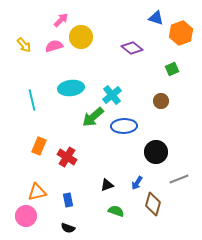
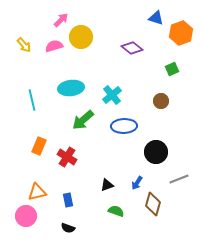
green arrow: moved 10 px left, 3 px down
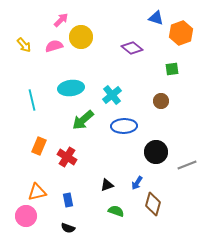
green square: rotated 16 degrees clockwise
gray line: moved 8 px right, 14 px up
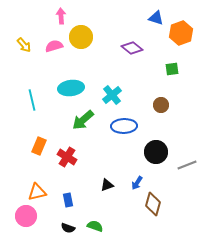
pink arrow: moved 4 px up; rotated 49 degrees counterclockwise
brown circle: moved 4 px down
green semicircle: moved 21 px left, 15 px down
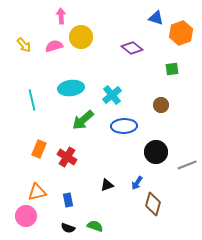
orange rectangle: moved 3 px down
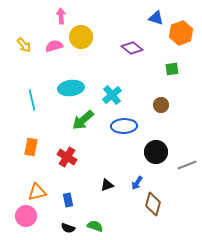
orange rectangle: moved 8 px left, 2 px up; rotated 12 degrees counterclockwise
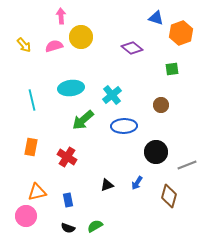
brown diamond: moved 16 px right, 8 px up
green semicircle: rotated 49 degrees counterclockwise
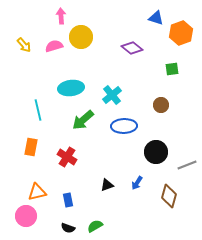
cyan line: moved 6 px right, 10 px down
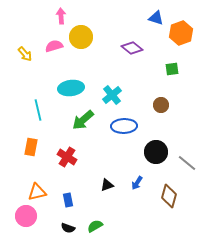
yellow arrow: moved 1 px right, 9 px down
gray line: moved 2 px up; rotated 60 degrees clockwise
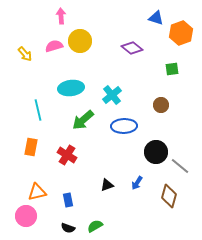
yellow circle: moved 1 px left, 4 px down
red cross: moved 2 px up
gray line: moved 7 px left, 3 px down
